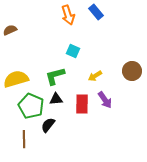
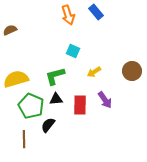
yellow arrow: moved 1 px left, 4 px up
red rectangle: moved 2 px left, 1 px down
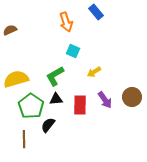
orange arrow: moved 2 px left, 7 px down
brown circle: moved 26 px down
green L-shape: rotated 15 degrees counterclockwise
green pentagon: rotated 10 degrees clockwise
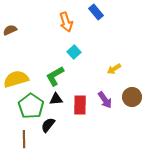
cyan square: moved 1 px right, 1 px down; rotated 24 degrees clockwise
yellow arrow: moved 20 px right, 3 px up
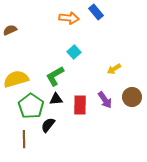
orange arrow: moved 3 px right, 4 px up; rotated 66 degrees counterclockwise
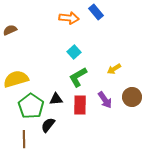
green L-shape: moved 23 px right, 1 px down
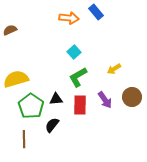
black semicircle: moved 4 px right
